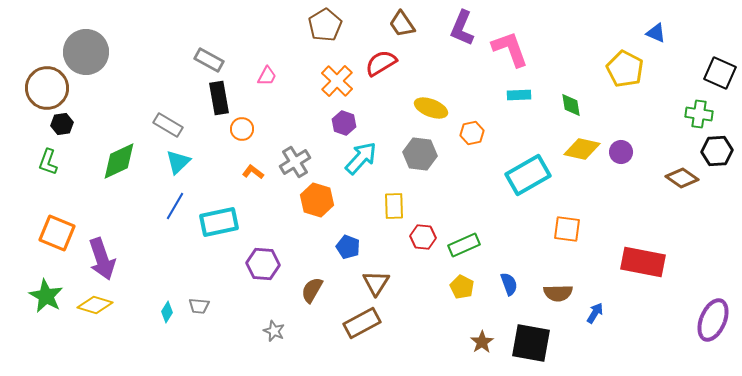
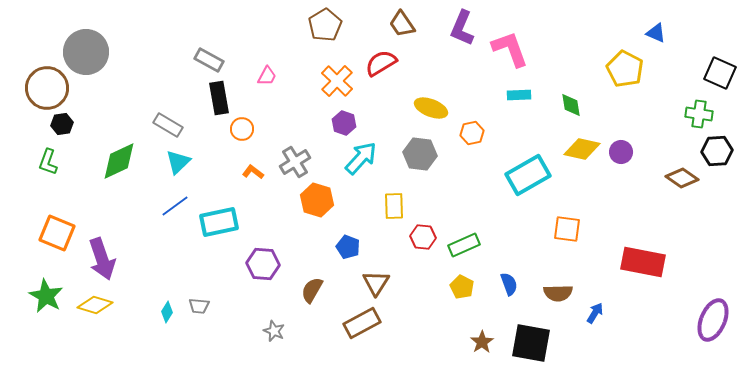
blue line at (175, 206): rotated 24 degrees clockwise
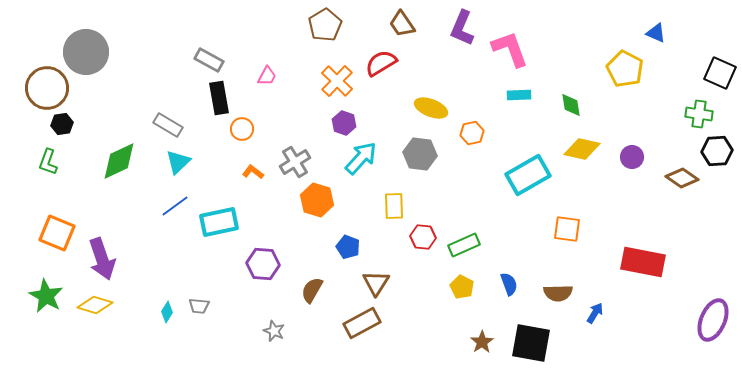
purple circle at (621, 152): moved 11 px right, 5 px down
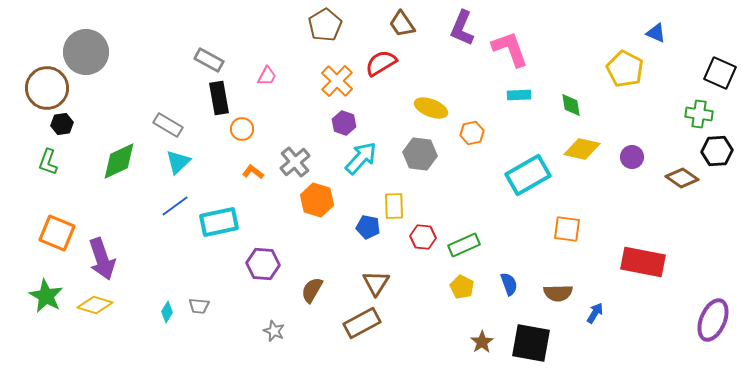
gray cross at (295, 162): rotated 8 degrees counterclockwise
blue pentagon at (348, 247): moved 20 px right, 20 px up; rotated 10 degrees counterclockwise
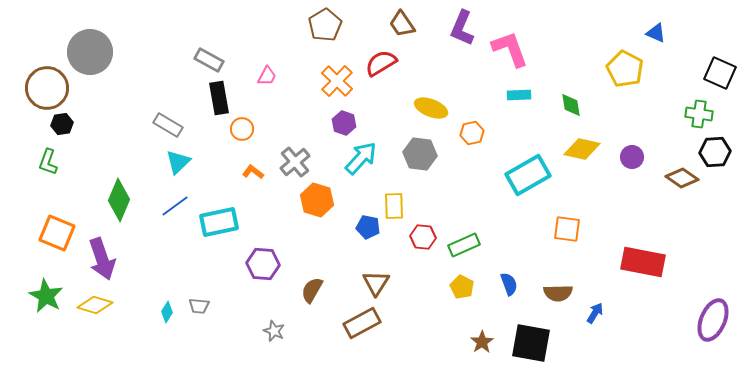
gray circle at (86, 52): moved 4 px right
black hexagon at (717, 151): moved 2 px left, 1 px down
green diamond at (119, 161): moved 39 px down; rotated 42 degrees counterclockwise
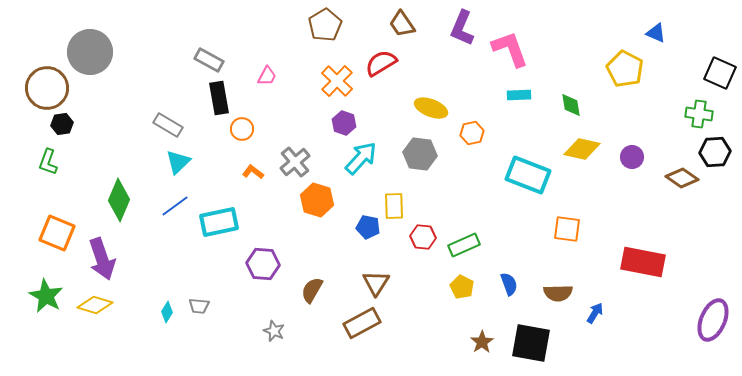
cyan rectangle at (528, 175): rotated 51 degrees clockwise
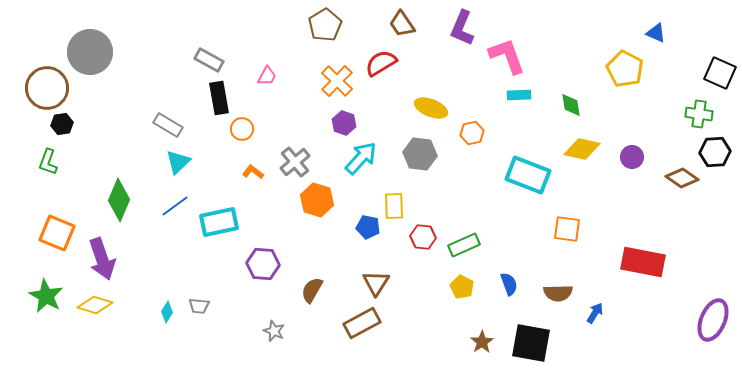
pink L-shape at (510, 49): moved 3 px left, 7 px down
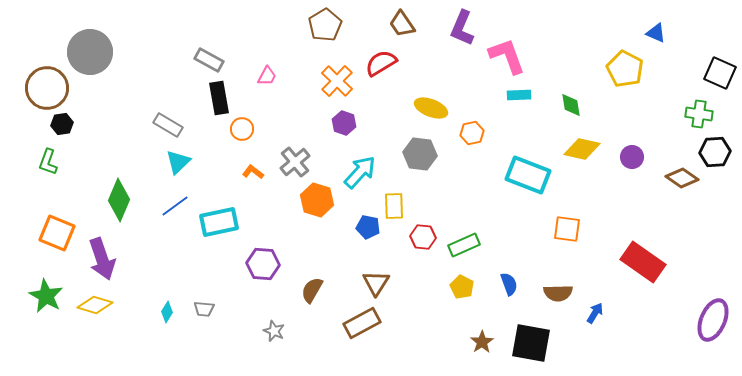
cyan arrow at (361, 158): moved 1 px left, 14 px down
red rectangle at (643, 262): rotated 24 degrees clockwise
gray trapezoid at (199, 306): moved 5 px right, 3 px down
